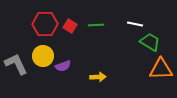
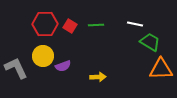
gray L-shape: moved 4 px down
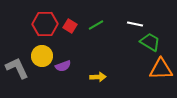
green line: rotated 28 degrees counterclockwise
yellow circle: moved 1 px left
gray L-shape: moved 1 px right
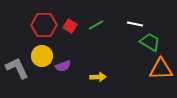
red hexagon: moved 1 px left, 1 px down
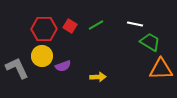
red hexagon: moved 4 px down
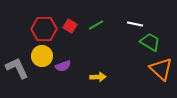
orange triangle: rotated 45 degrees clockwise
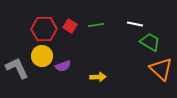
green line: rotated 21 degrees clockwise
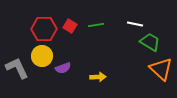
purple semicircle: moved 2 px down
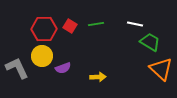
green line: moved 1 px up
